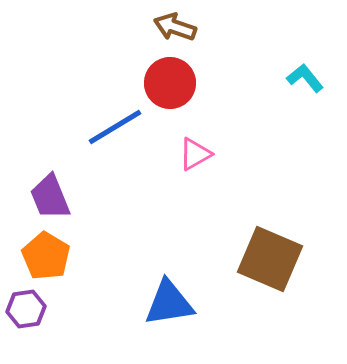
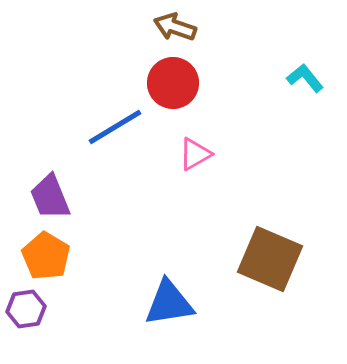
red circle: moved 3 px right
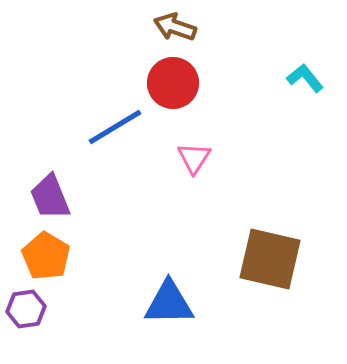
pink triangle: moved 1 px left, 4 px down; rotated 27 degrees counterclockwise
brown square: rotated 10 degrees counterclockwise
blue triangle: rotated 8 degrees clockwise
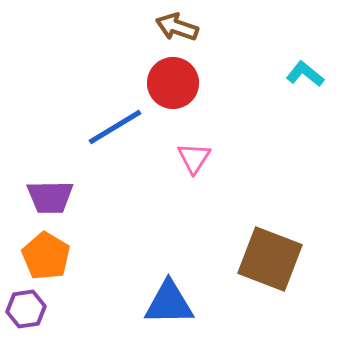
brown arrow: moved 2 px right
cyan L-shape: moved 4 px up; rotated 12 degrees counterclockwise
purple trapezoid: rotated 69 degrees counterclockwise
brown square: rotated 8 degrees clockwise
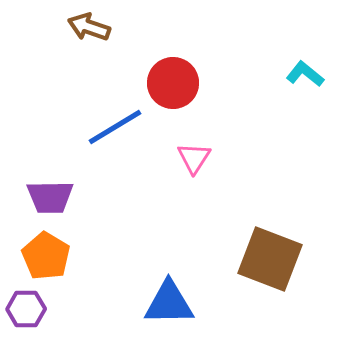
brown arrow: moved 88 px left
purple hexagon: rotated 9 degrees clockwise
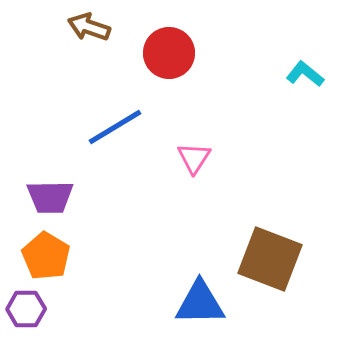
red circle: moved 4 px left, 30 px up
blue triangle: moved 31 px right
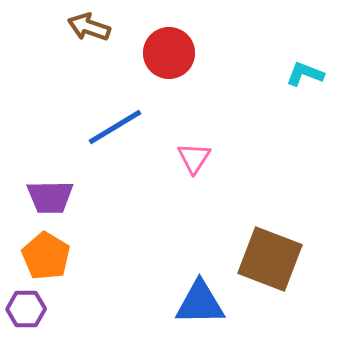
cyan L-shape: rotated 18 degrees counterclockwise
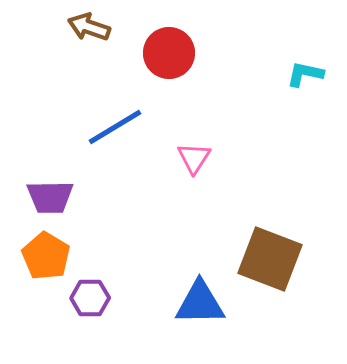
cyan L-shape: rotated 9 degrees counterclockwise
purple hexagon: moved 64 px right, 11 px up
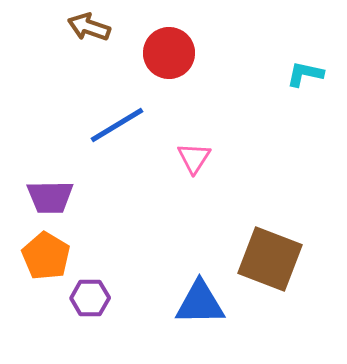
blue line: moved 2 px right, 2 px up
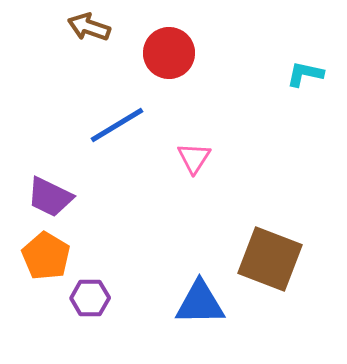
purple trapezoid: rotated 27 degrees clockwise
